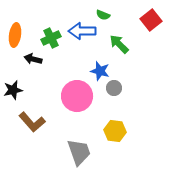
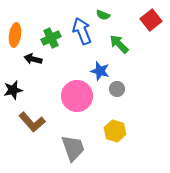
blue arrow: rotated 68 degrees clockwise
gray circle: moved 3 px right, 1 px down
yellow hexagon: rotated 10 degrees clockwise
gray trapezoid: moved 6 px left, 4 px up
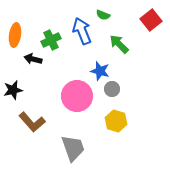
green cross: moved 2 px down
gray circle: moved 5 px left
yellow hexagon: moved 1 px right, 10 px up
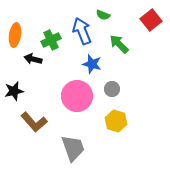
blue star: moved 8 px left, 7 px up
black star: moved 1 px right, 1 px down
brown L-shape: moved 2 px right
